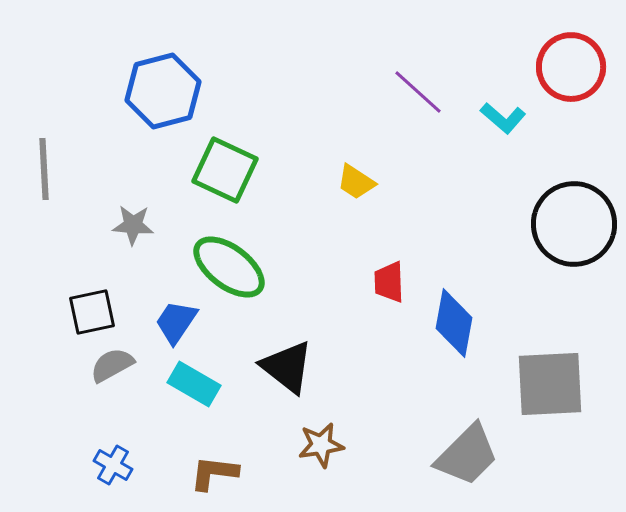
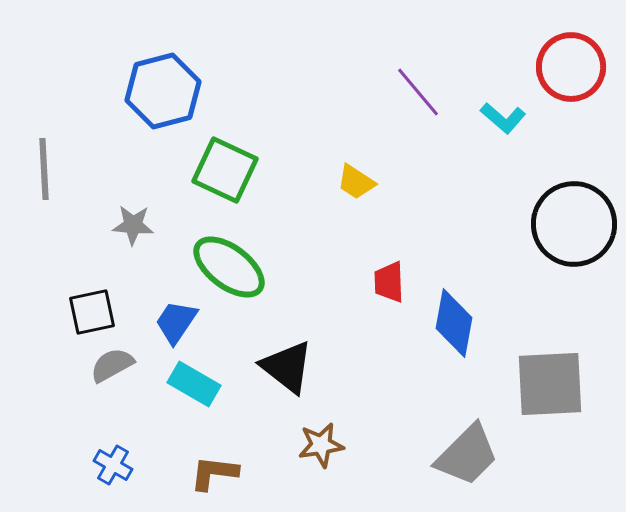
purple line: rotated 8 degrees clockwise
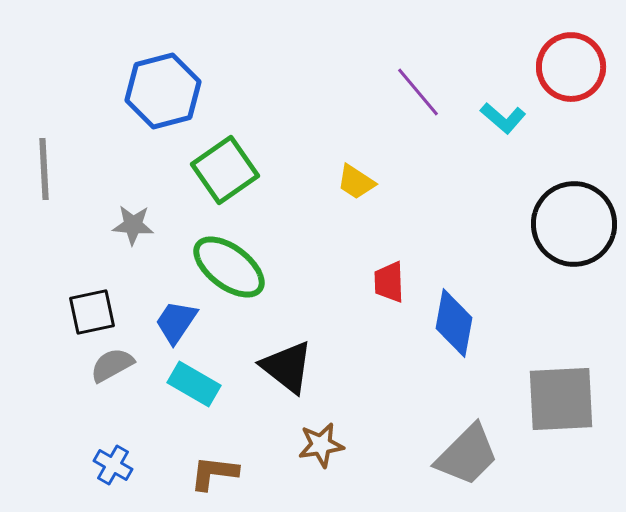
green square: rotated 30 degrees clockwise
gray square: moved 11 px right, 15 px down
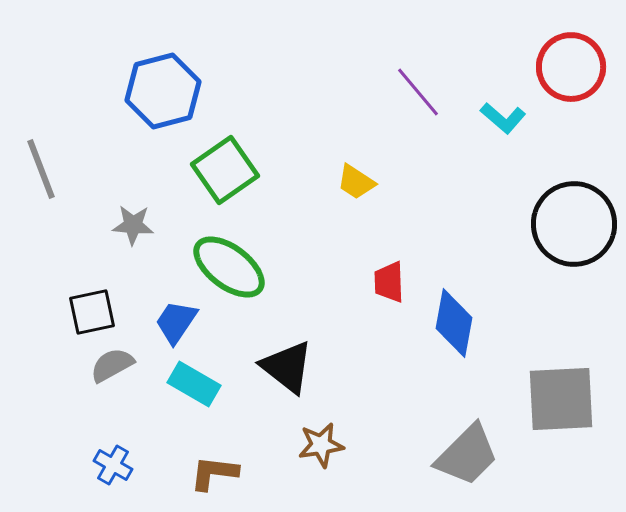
gray line: moved 3 px left; rotated 18 degrees counterclockwise
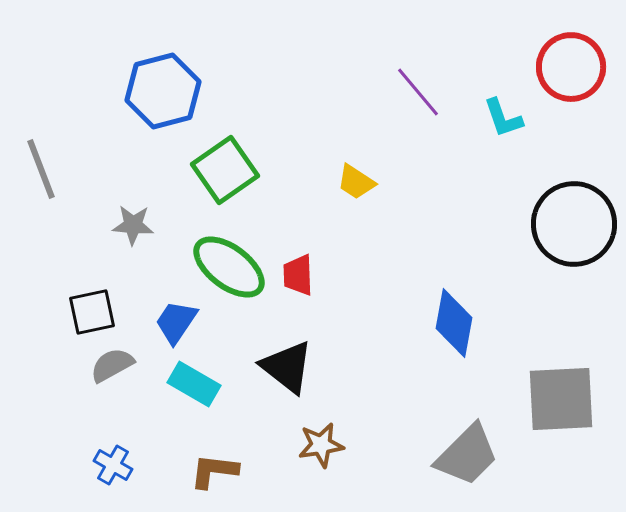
cyan L-shape: rotated 30 degrees clockwise
red trapezoid: moved 91 px left, 7 px up
brown L-shape: moved 2 px up
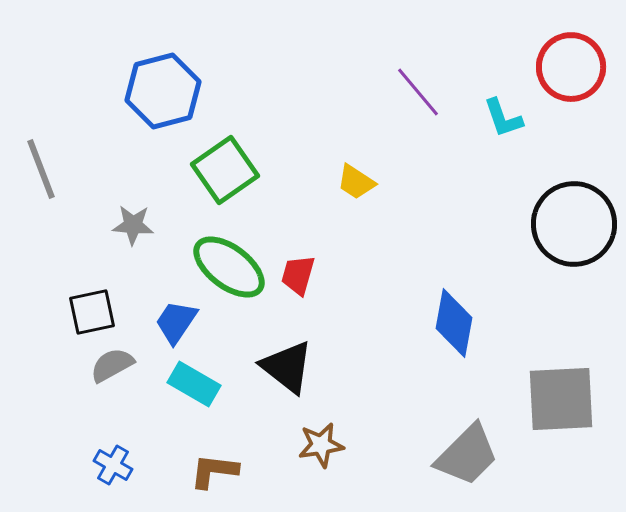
red trapezoid: rotated 18 degrees clockwise
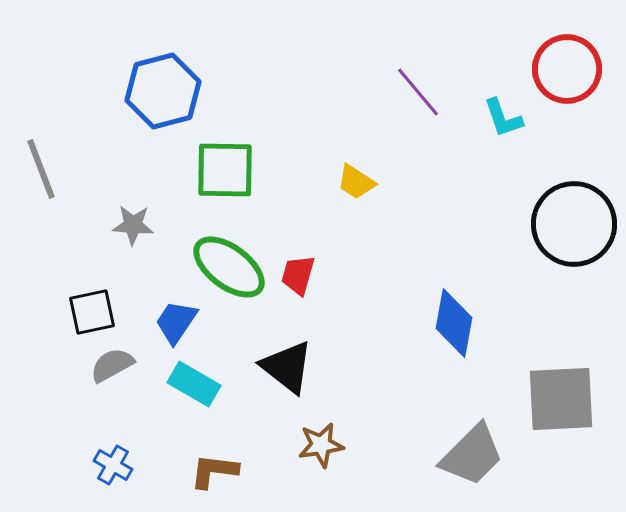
red circle: moved 4 px left, 2 px down
green square: rotated 36 degrees clockwise
gray trapezoid: moved 5 px right
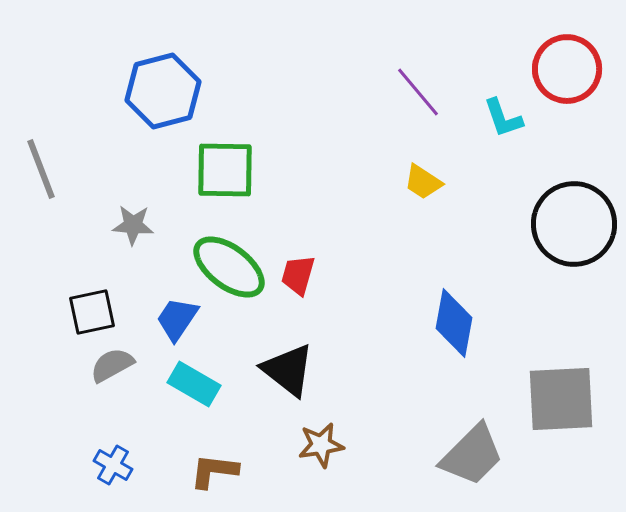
yellow trapezoid: moved 67 px right
blue trapezoid: moved 1 px right, 3 px up
black triangle: moved 1 px right, 3 px down
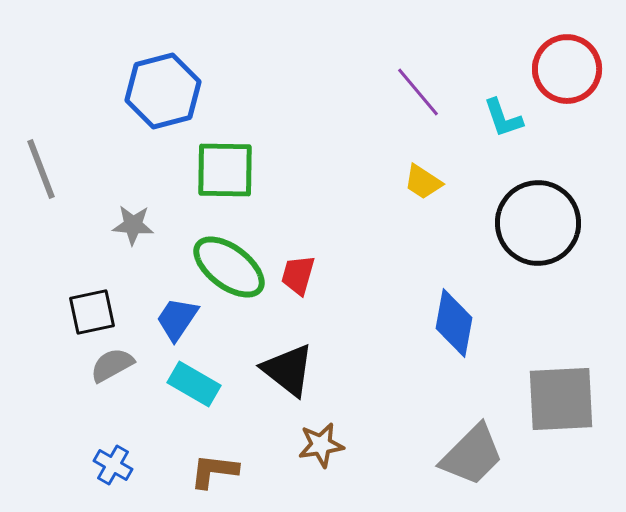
black circle: moved 36 px left, 1 px up
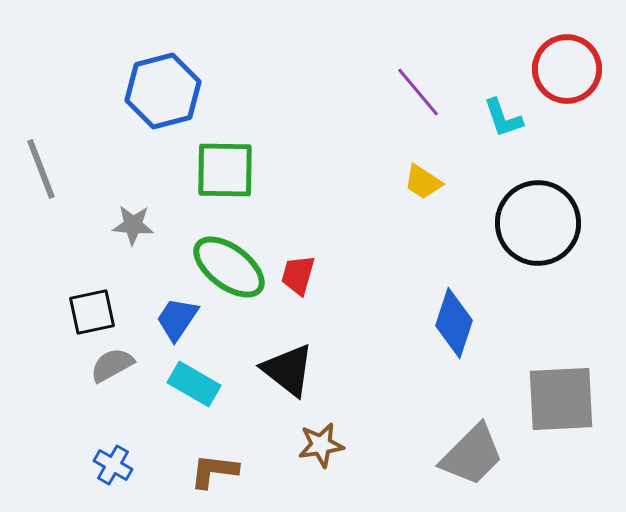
blue diamond: rotated 8 degrees clockwise
